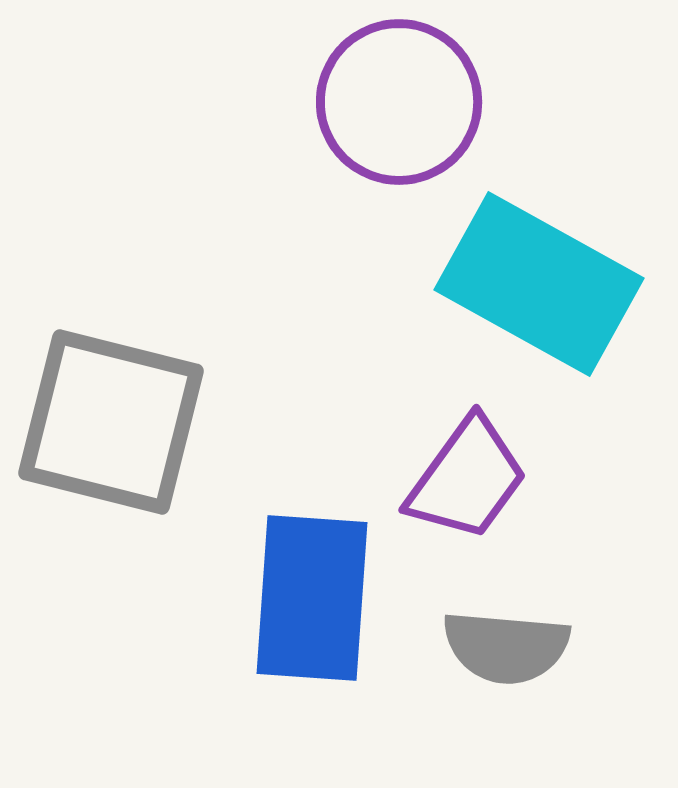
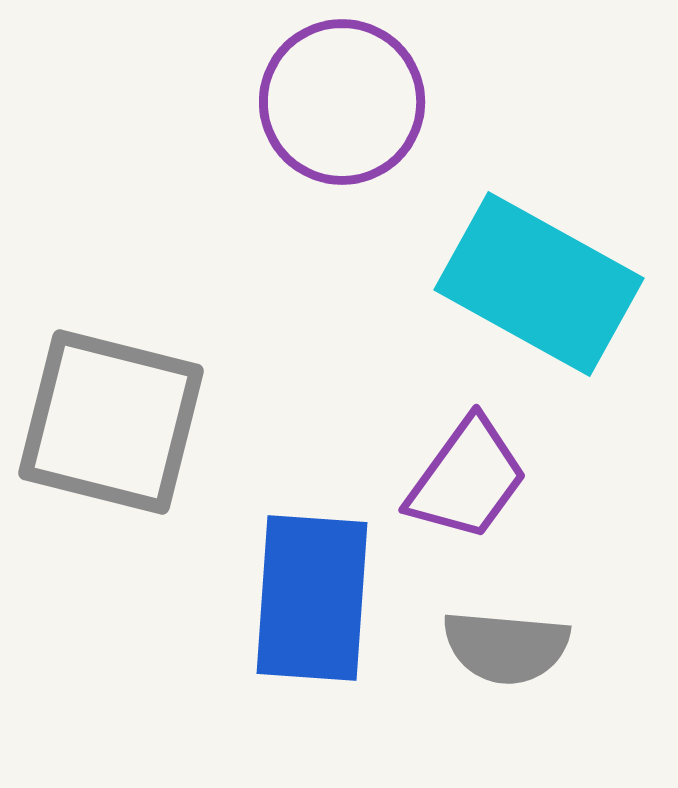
purple circle: moved 57 px left
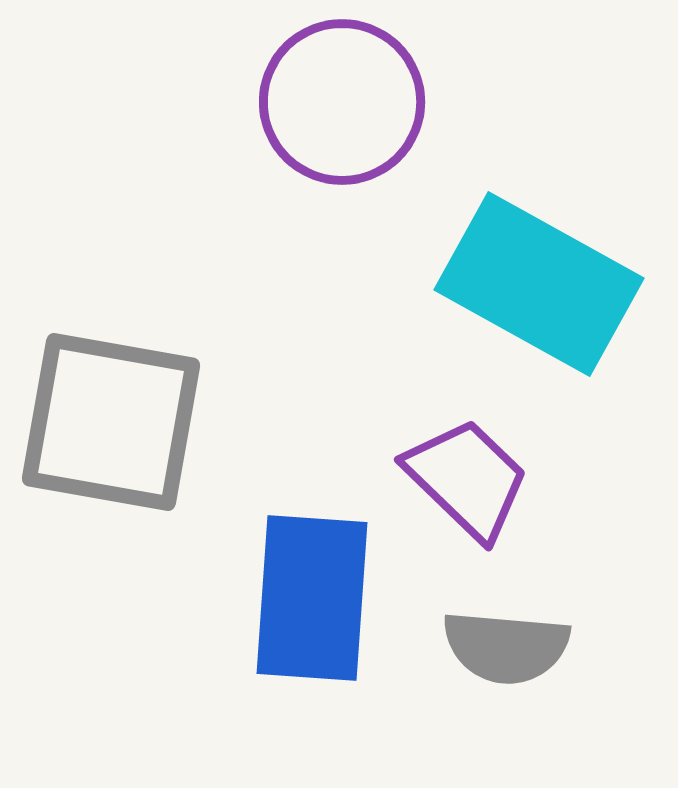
gray square: rotated 4 degrees counterclockwise
purple trapezoid: rotated 82 degrees counterclockwise
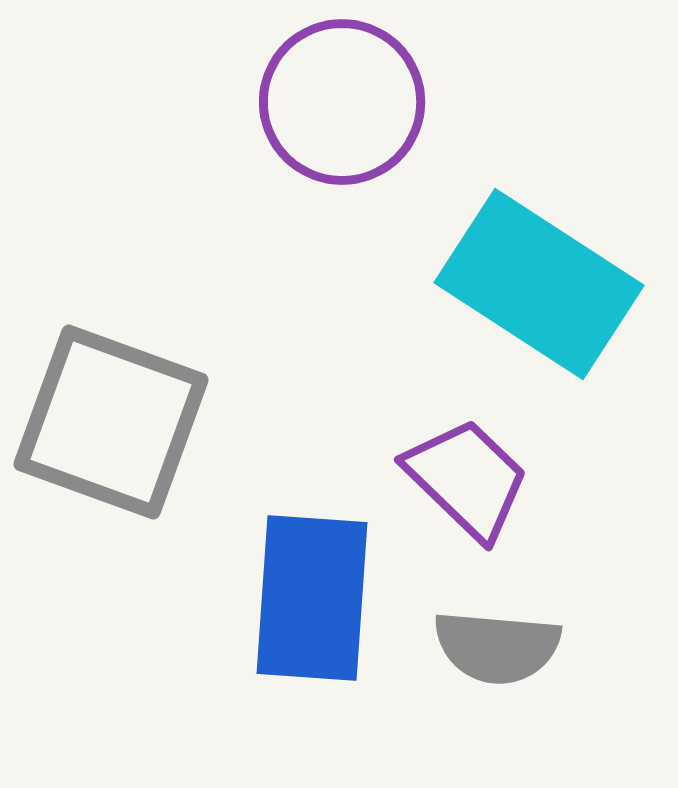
cyan rectangle: rotated 4 degrees clockwise
gray square: rotated 10 degrees clockwise
gray semicircle: moved 9 px left
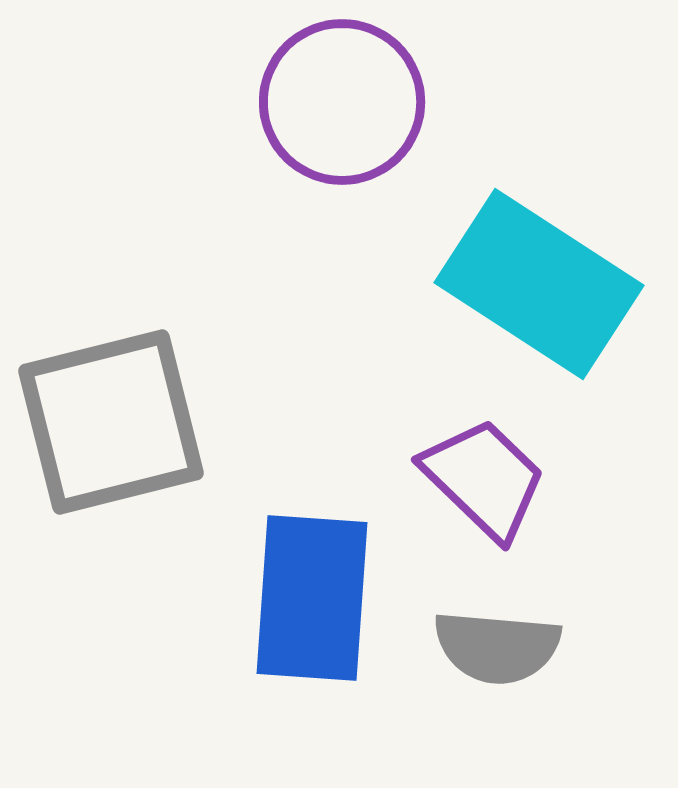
gray square: rotated 34 degrees counterclockwise
purple trapezoid: moved 17 px right
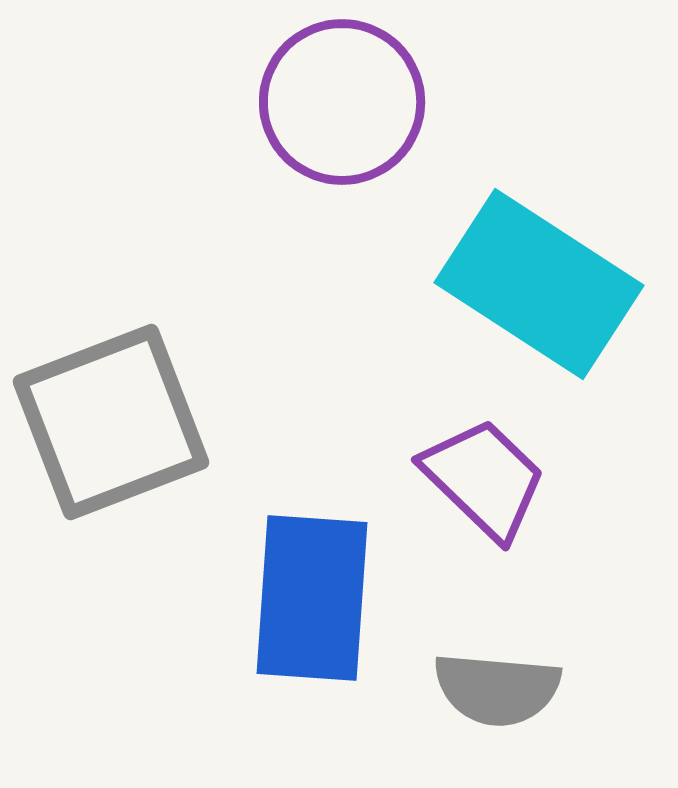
gray square: rotated 7 degrees counterclockwise
gray semicircle: moved 42 px down
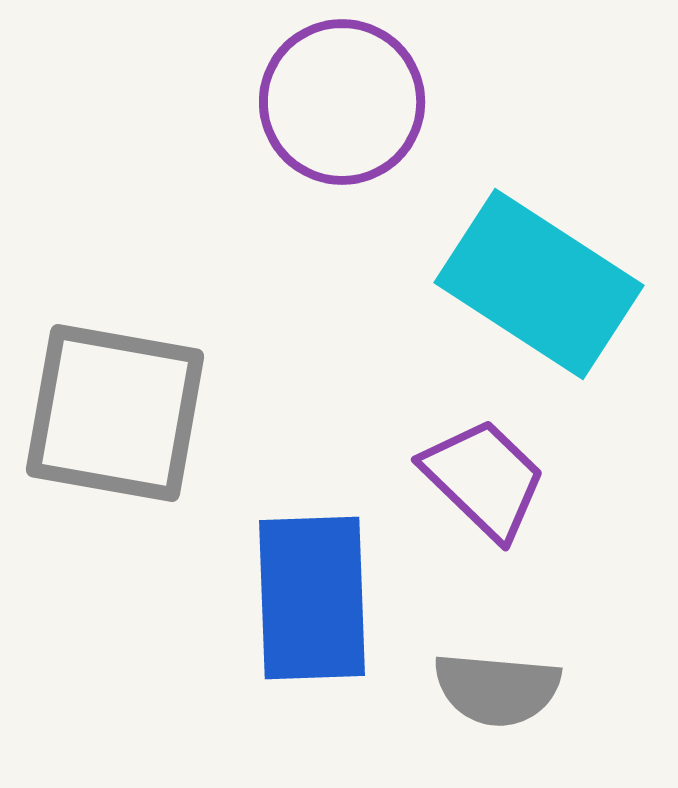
gray square: moved 4 px right, 9 px up; rotated 31 degrees clockwise
blue rectangle: rotated 6 degrees counterclockwise
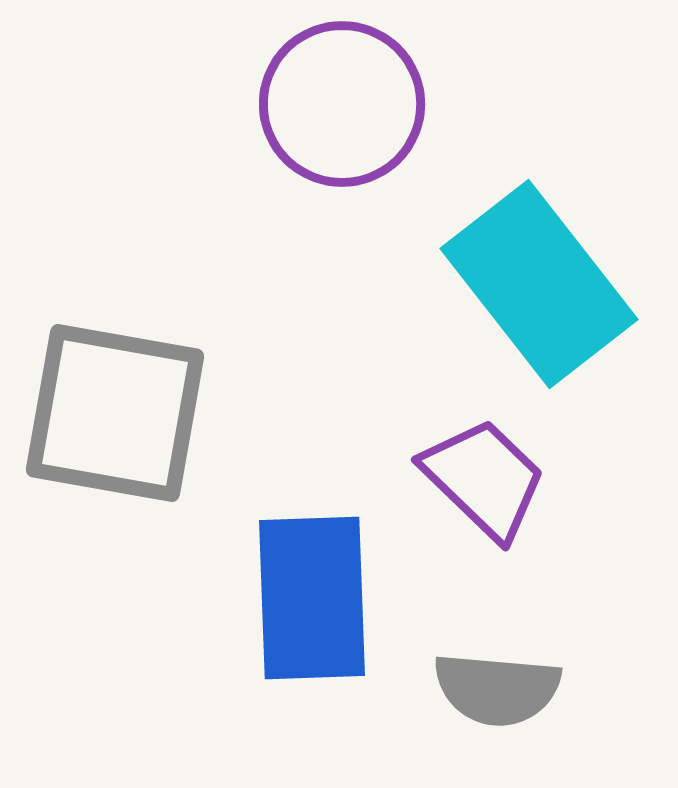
purple circle: moved 2 px down
cyan rectangle: rotated 19 degrees clockwise
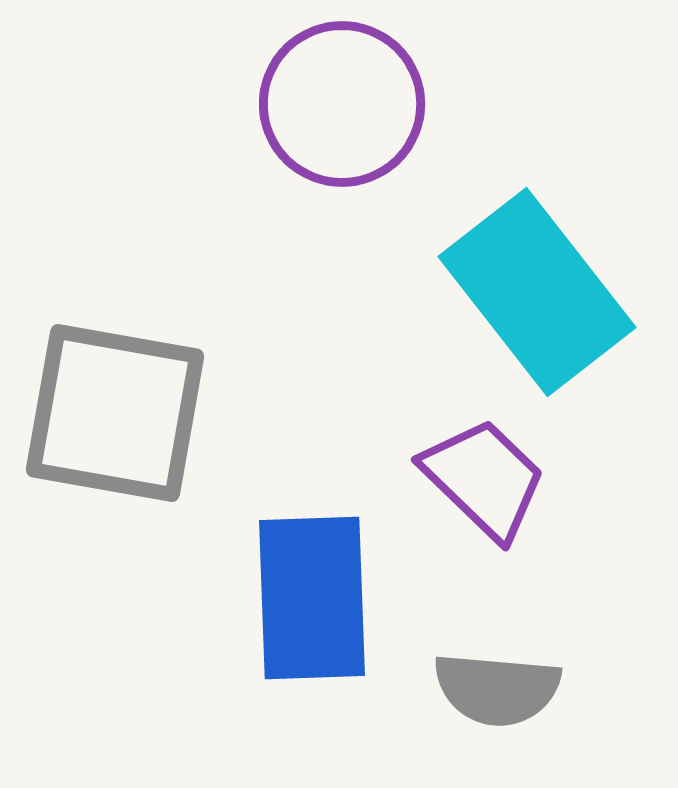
cyan rectangle: moved 2 px left, 8 px down
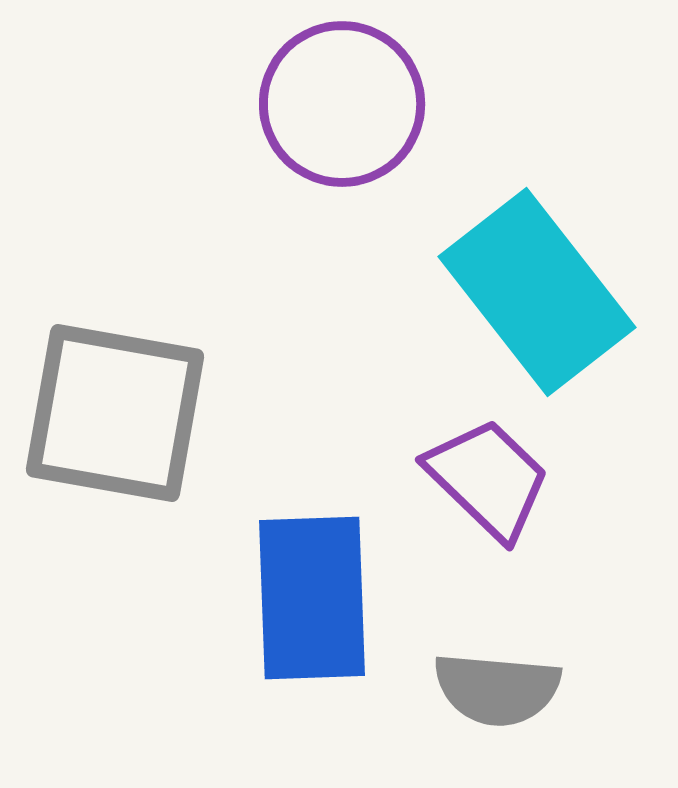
purple trapezoid: moved 4 px right
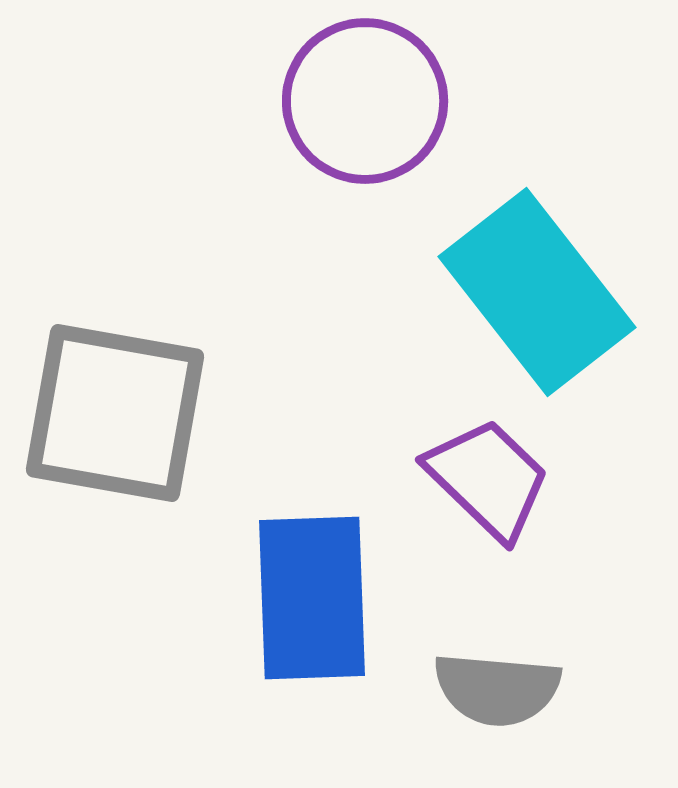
purple circle: moved 23 px right, 3 px up
